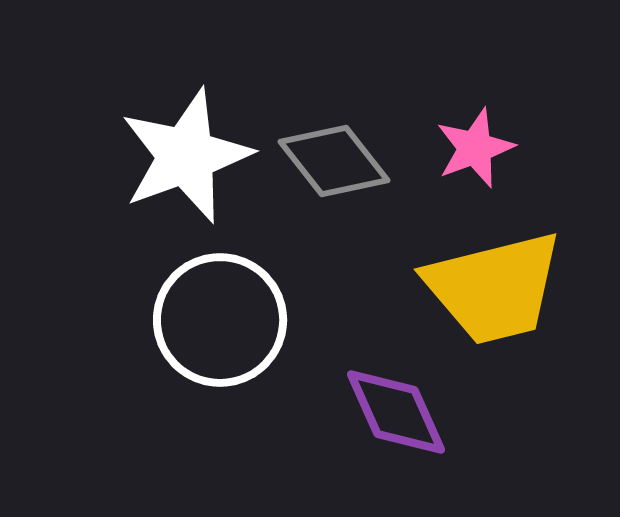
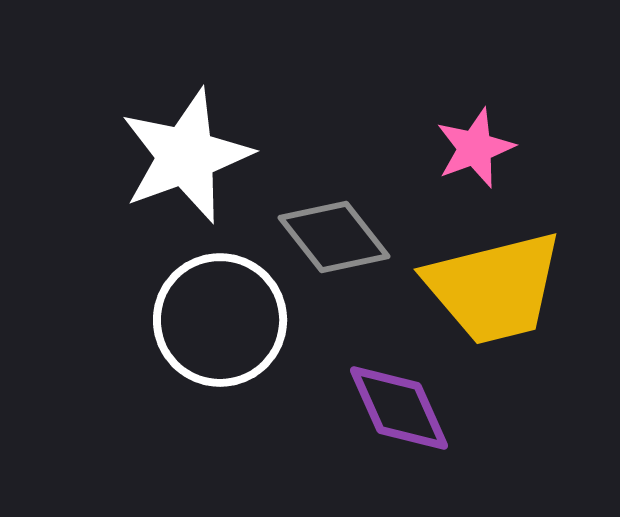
gray diamond: moved 76 px down
purple diamond: moved 3 px right, 4 px up
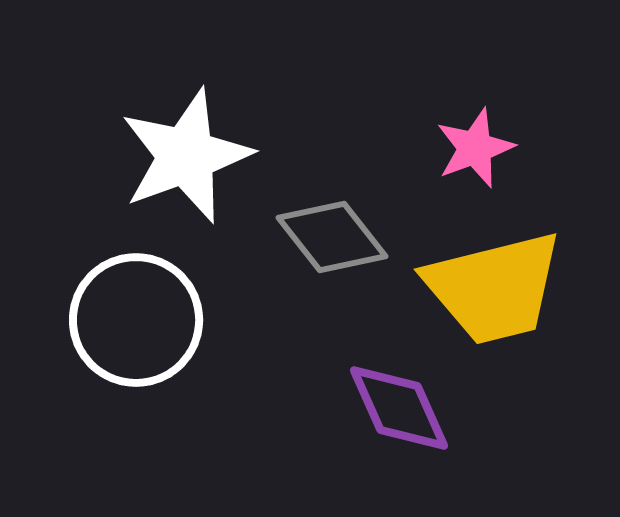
gray diamond: moved 2 px left
white circle: moved 84 px left
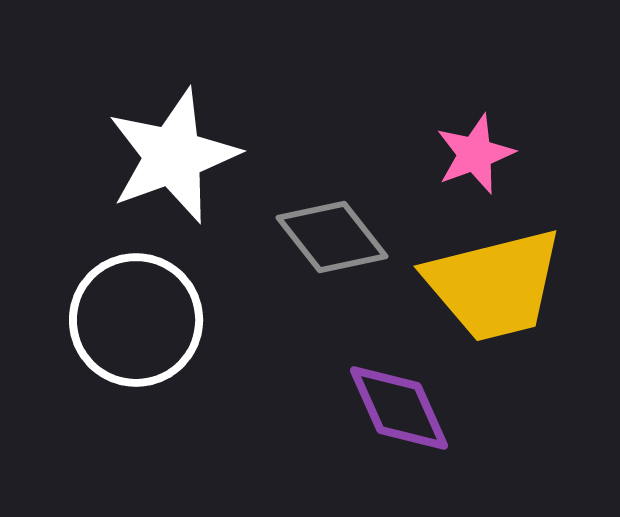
pink star: moved 6 px down
white star: moved 13 px left
yellow trapezoid: moved 3 px up
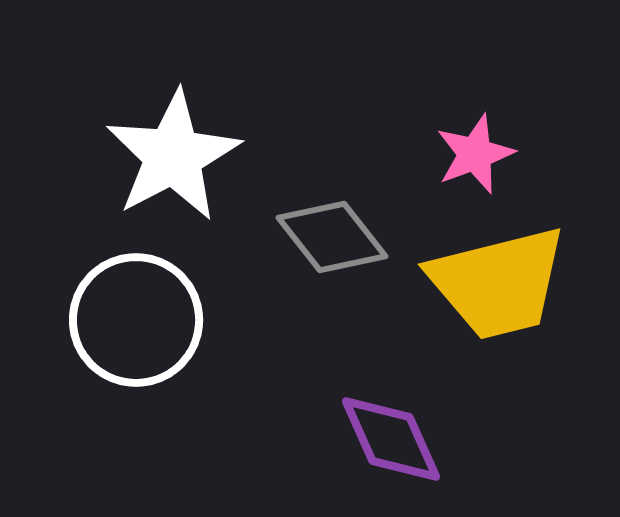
white star: rotated 8 degrees counterclockwise
yellow trapezoid: moved 4 px right, 2 px up
purple diamond: moved 8 px left, 31 px down
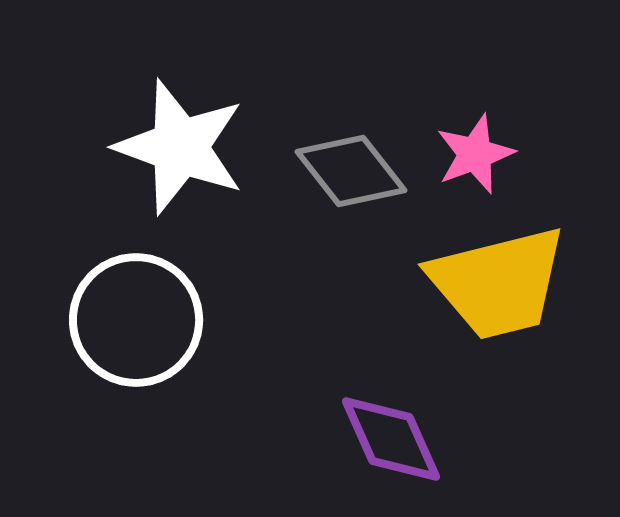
white star: moved 7 px right, 9 px up; rotated 24 degrees counterclockwise
gray diamond: moved 19 px right, 66 px up
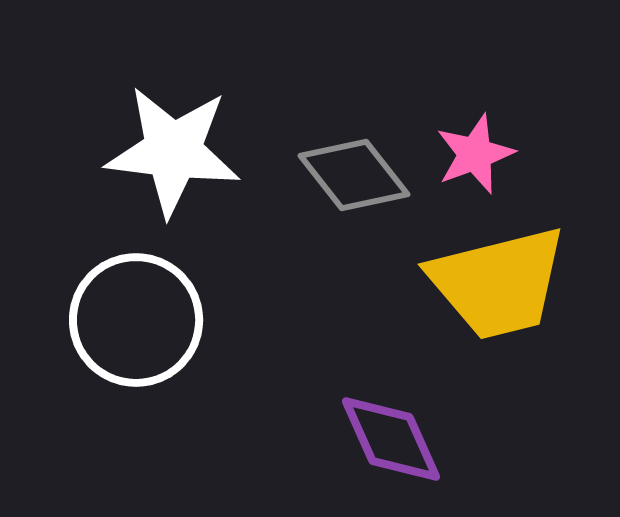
white star: moved 7 px left, 4 px down; rotated 13 degrees counterclockwise
gray diamond: moved 3 px right, 4 px down
